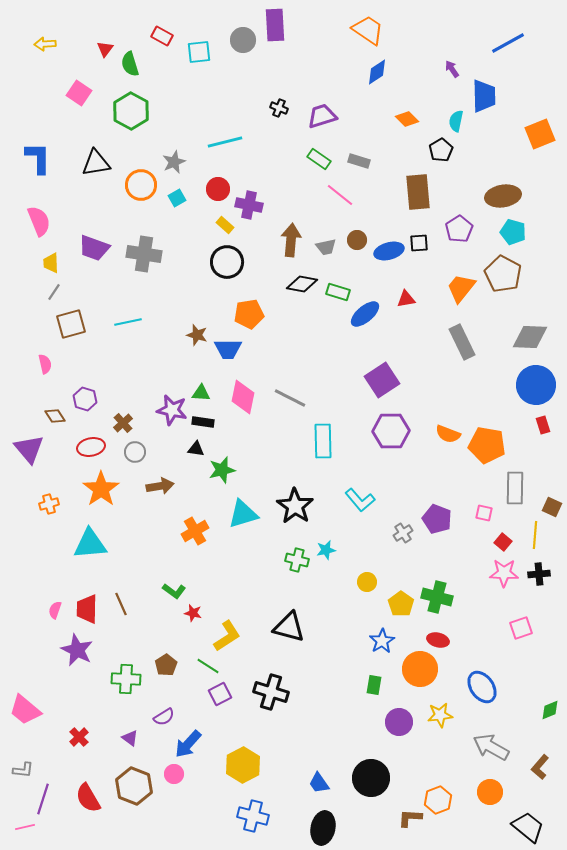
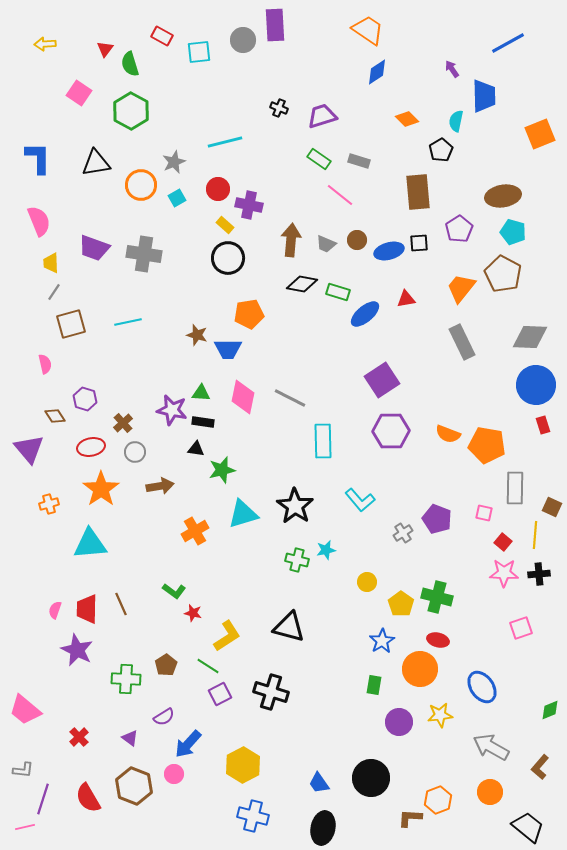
gray trapezoid at (326, 247): moved 3 px up; rotated 35 degrees clockwise
black circle at (227, 262): moved 1 px right, 4 px up
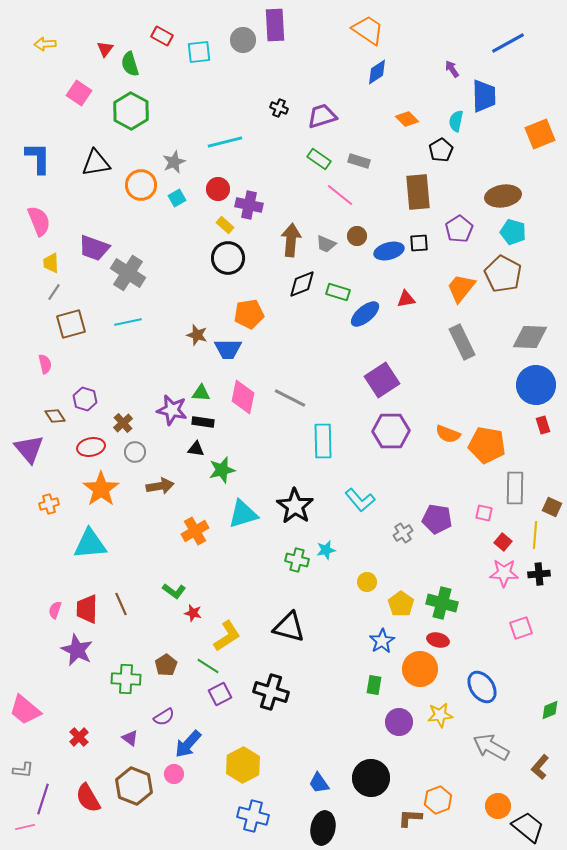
brown circle at (357, 240): moved 4 px up
gray cross at (144, 254): moved 16 px left, 19 px down; rotated 24 degrees clockwise
black diamond at (302, 284): rotated 32 degrees counterclockwise
purple pentagon at (437, 519): rotated 12 degrees counterclockwise
green cross at (437, 597): moved 5 px right, 6 px down
orange circle at (490, 792): moved 8 px right, 14 px down
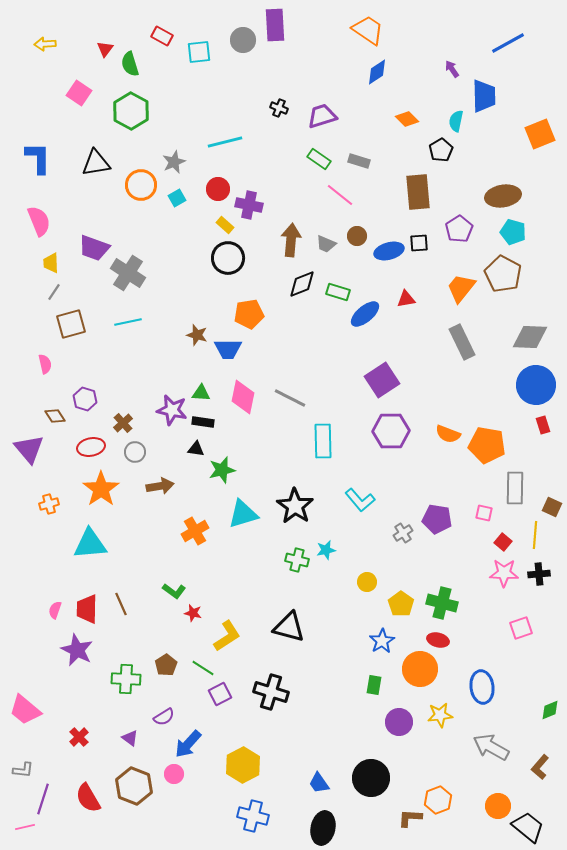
green line at (208, 666): moved 5 px left, 2 px down
blue ellipse at (482, 687): rotated 28 degrees clockwise
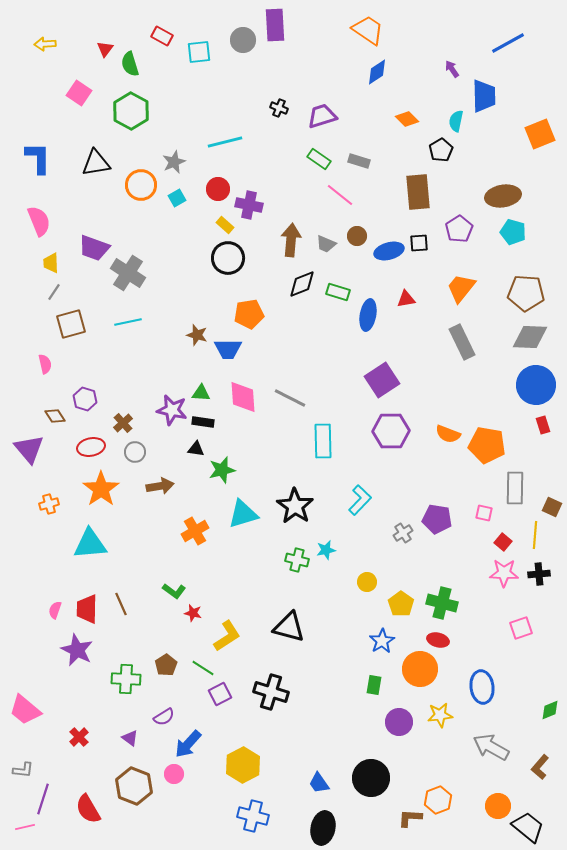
brown pentagon at (503, 274): moved 23 px right, 19 px down; rotated 24 degrees counterclockwise
blue ellipse at (365, 314): moved 3 px right, 1 px down; rotated 40 degrees counterclockwise
pink diamond at (243, 397): rotated 16 degrees counterclockwise
cyan L-shape at (360, 500): rotated 96 degrees counterclockwise
red semicircle at (88, 798): moved 11 px down
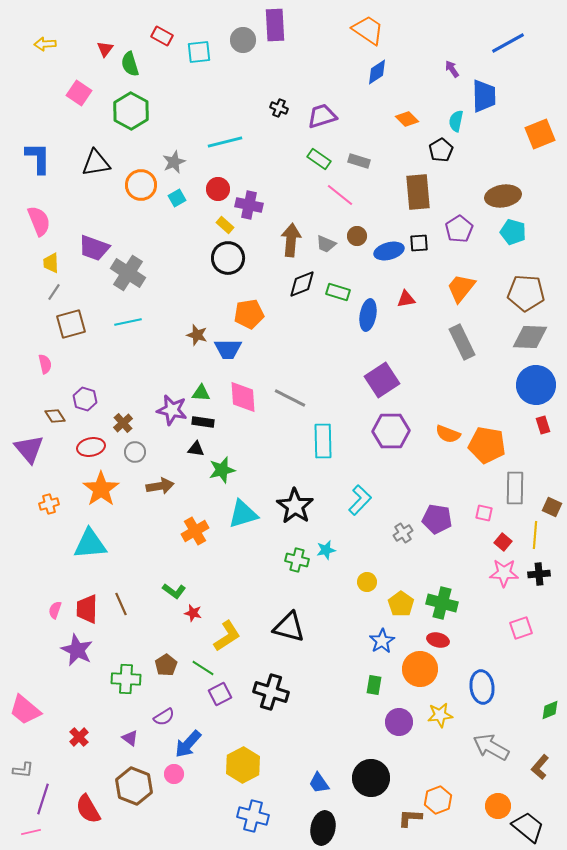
pink line at (25, 827): moved 6 px right, 5 px down
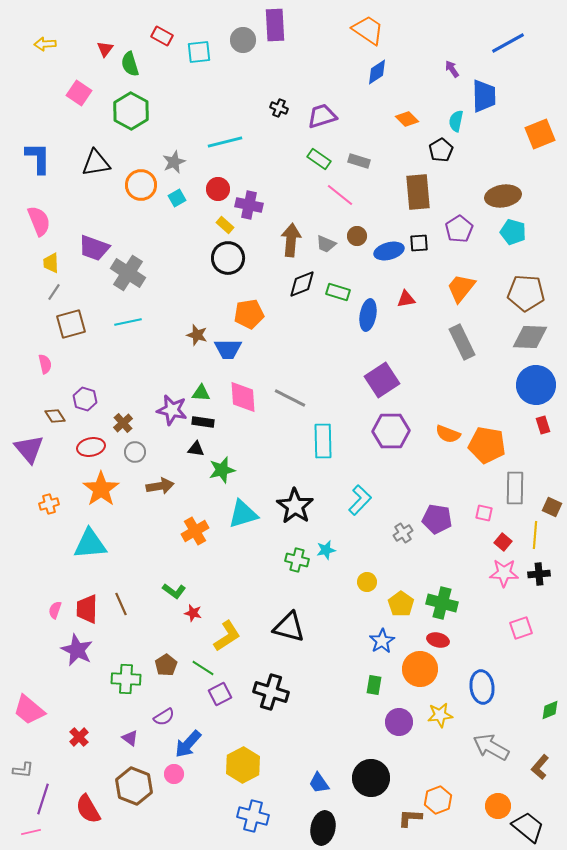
pink trapezoid at (25, 710): moved 4 px right
